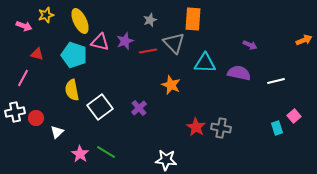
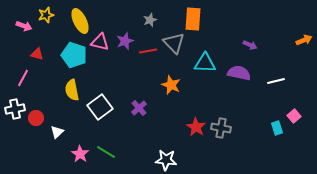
white cross: moved 3 px up
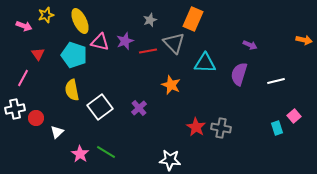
orange rectangle: rotated 20 degrees clockwise
orange arrow: rotated 35 degrees clockwise
red triangle: moved 1 px right; rotated 40 degrees clockwise
purple semicircle: moved 1 px down; rotated 85 degrees counterclockwise
white star: moved 4 px right
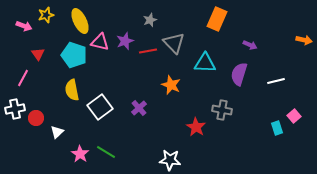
orange rectangle: moved 24 px right
gray cross: moved 1 px right, 18 px up
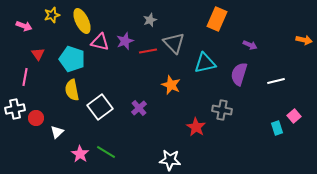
yellow star: moved 6 px right
yellow ellipse: moved 2 px right
cyan pentagon: moved 2 px left, 4 px down
cyan triangle: rotated 15 degrees counterclockwise
pink line: moved 2 px right, 1 px up; rotated 18 degrees counterclockwise
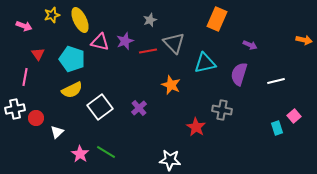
yellow ellipse: moved 2 px left, 1 px up
yellow semicircle: rotated 105 degrees counterclockwise
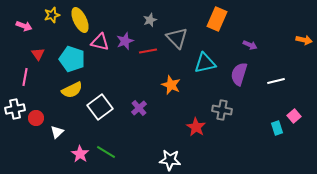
gray triangle: moved 3 px right, 5 px up
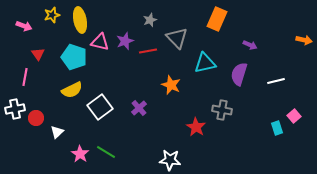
yellow ellipse: rotated 15 degrees clockwise
cyan pentagon: moved 2 px right, 2 px up
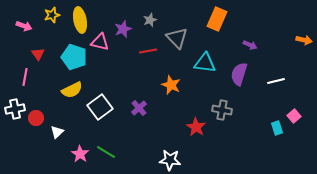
purple star: moved 2 px left, 12 px up
cyan triangle: rotated 20 degrees clockwise
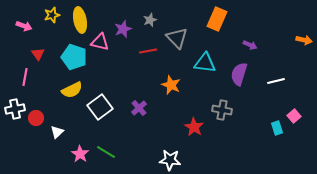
red star: moved 2 px left
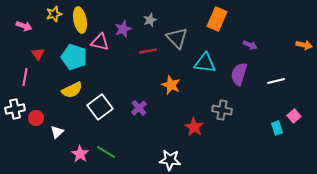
yellow star: moved 2 px right, 1 px up
orange arrow: moved 5 px down
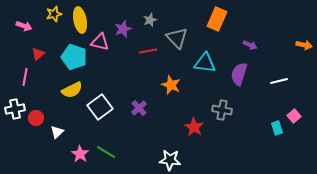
red triangle: rotated 24 degrees clockwise
white line: moved 3 px right
